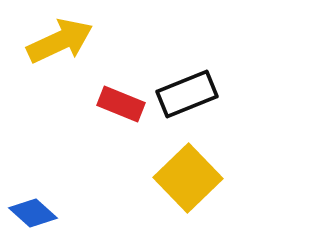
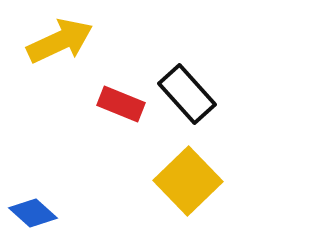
black rectangle: rotated 70 degrees clockwise
yellow square: moved 3 px down
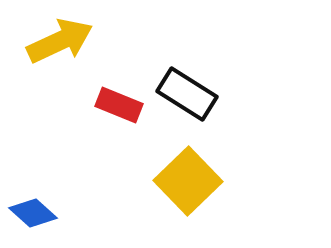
black rectangle: rotated 16 degrees counterclockwise
red rectangle: moved 2 px left, 1 px down
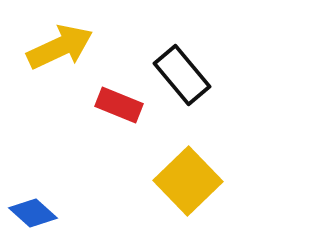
yellow arrow: moved 6 px down
black rectangle: moved 5 px left, 19 px up; rotated 18 degrees clockwise
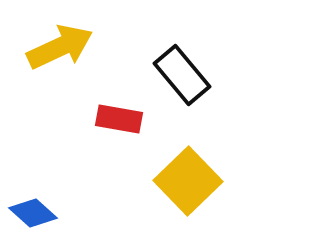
red rectangle: moved 14 px down; rotated 12 degrees counterclockwise
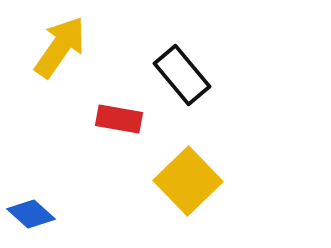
yellow arrow: rotated 30 degrees counterclockwise
blue diamond: moved 2 px left, 1 px down
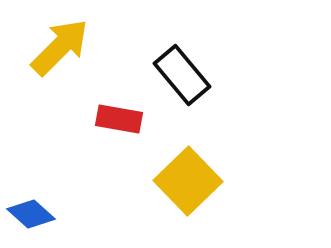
yellow arrow: rotated 10 degrees clockwise
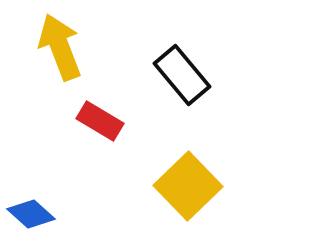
yellow arrow: rotated 66 degrees counterclockwise
red rectangle: moved 19 px left, 2 px down; rotated 21 degrees clockwise
yellow square: moved 5 px down
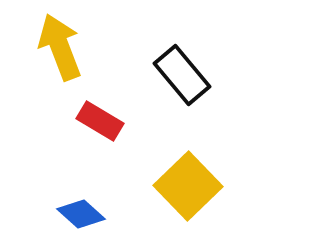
blue diamond: moved 50 px right
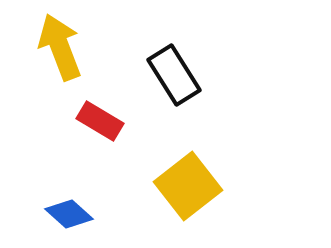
black rectangle: moved 8 px left; rotated 8 degrees clockwise
yellow square: rotated 6 degrees clockwise
blue diamond: moved 12 px left
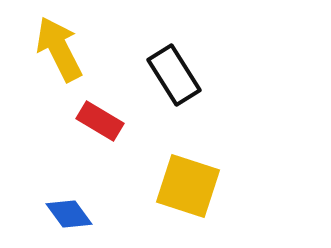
yellow arrow: moved 1 px left, 2 px down; rotated 6 degrees counterclockwise
yellow square: rotated 34 degrees counterclockwise
blue diamond: rotated 12 degrees clockwise
